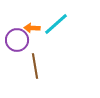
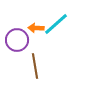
orange arrow: moved 4 px right
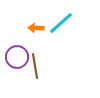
cyan line: moved 5 px right, 1 px up
purple circle: moved 17 px down
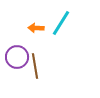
cyan line: rotated 16 degrees counterclockwise
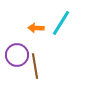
purple circle: moved 2 px up
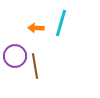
cyan line: rotated 16 degrees counterclockwise
purple circle: moved 2 px left, 1 px down
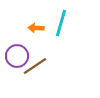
purple circle: moved 2 px right
brown line: rotated 65 degrees clockwise
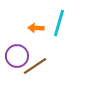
cyan line: moved 2 px left
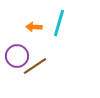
orange arrow: moved 2 px left, 1 px up
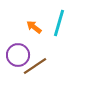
orange arrow: rotated 35 degrees clockwise
purple circle: moved 1 px right, 1 px up
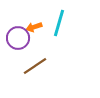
orange arrow: rotated 56 degrees counterclockwise
purple circle: moved 17 px up
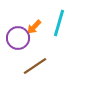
orange arrow: rotated 28 degrees counterclockwise
